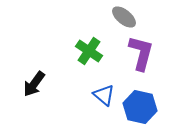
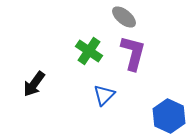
purple L-shape: moved 8 px left
blue triangle: rotated 35 degrees clockwise
blue hexagon: moved 29 px right, 9 px down; rotated 12 degrees clockwise
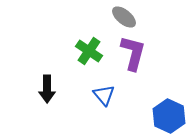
black arrow: moved 13 px right, 5 px down; rotated 36 degrees counterclockwise
blue triangle: rotated 25 degrees counterclockwise
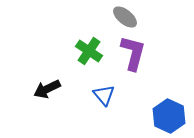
gray ellipse: moved 1 px right
black arrow: rotated 64 degrees clockwise
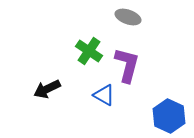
gray ellipse: moved 3 px right; rotated 20 degrees counterclockwise
purple L-shape: moved 6 px left, 12 px down
blue triangle: rotated 20 degrees counterclockwise
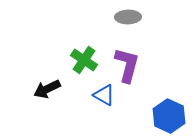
gray ellipse: rotated 20 degrees counterclockwise
green cross: moved 5 px left, 9 px down
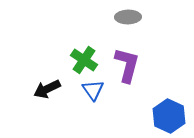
blue triangle: moved 11 px left, 5 px up; rotated 25 degrees clockwise
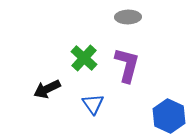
green cross: moved 2 px up; rotated 8 degrees clockwise
blue triangle: moved 14 px down
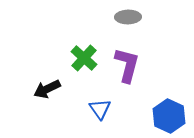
blue triangle: moved 7 px right, 5 px down
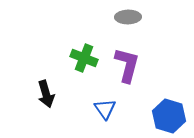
green cross: rotated 20 degrees counterclockwise
black arrow: moved 1 px left, 5 px down; rotated 80 degrees counterclockwise
blue triangle: moved 5 px right
blue hexagon: rotated 8 degrees counterclockwise
